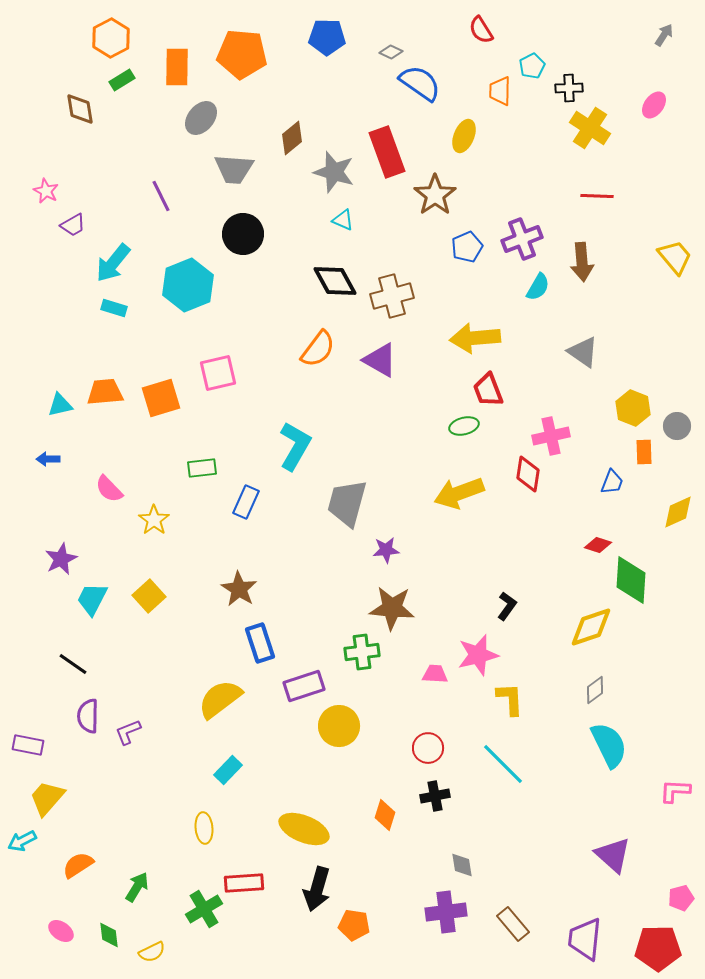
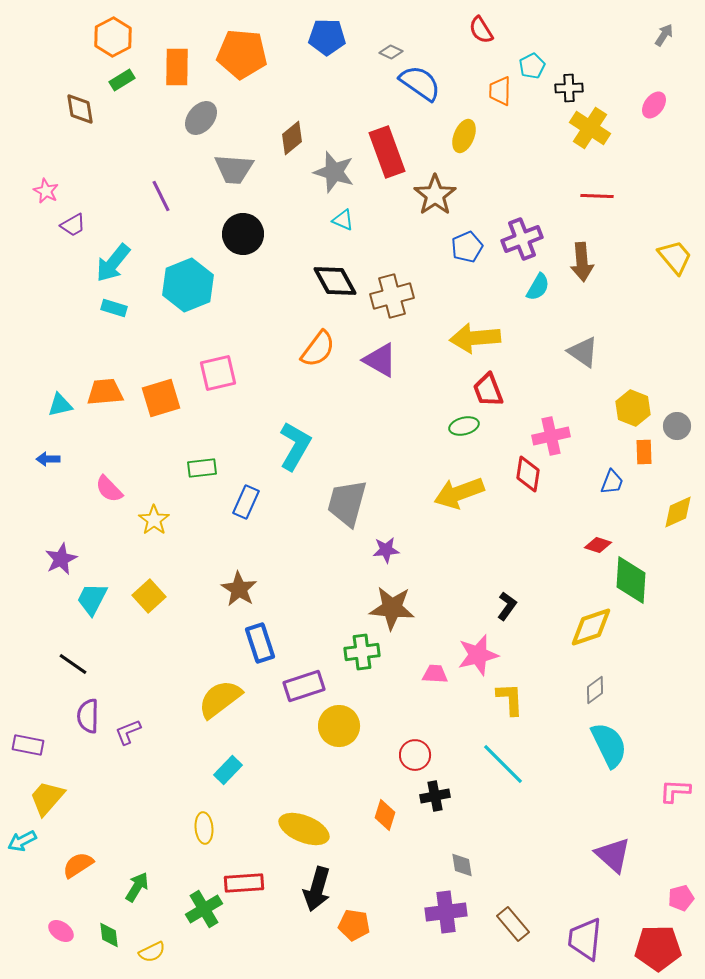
orange hexagon at (111, 38): moved 2 px right, 1 px up
red circle at (428, 748): moved 13 px left, 7 px down
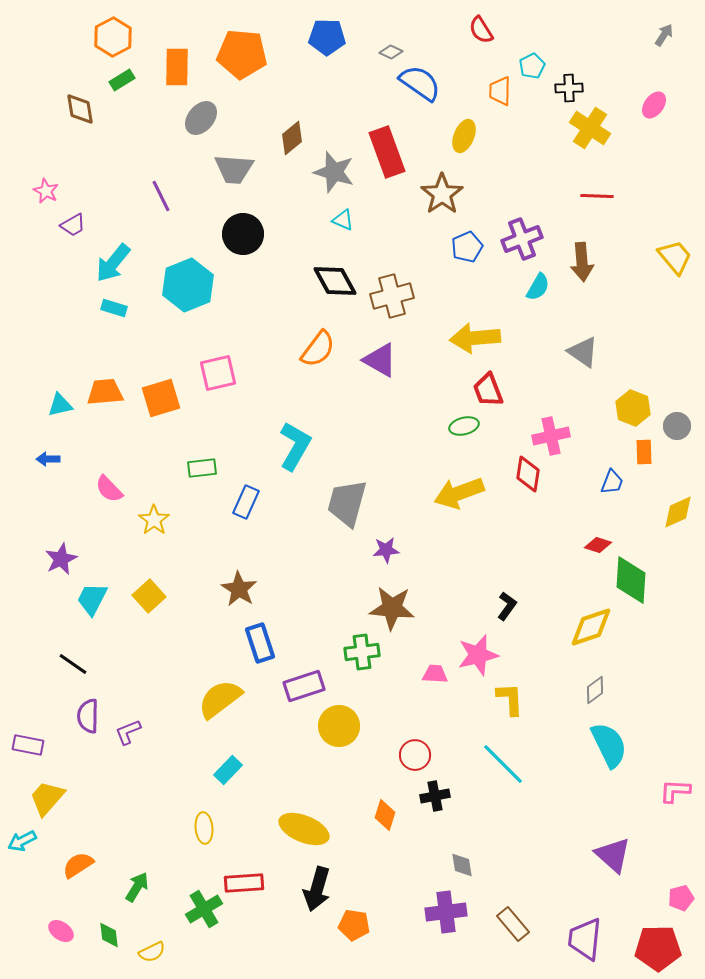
brown star at (435, 195): moved 7 px right, 1 px up
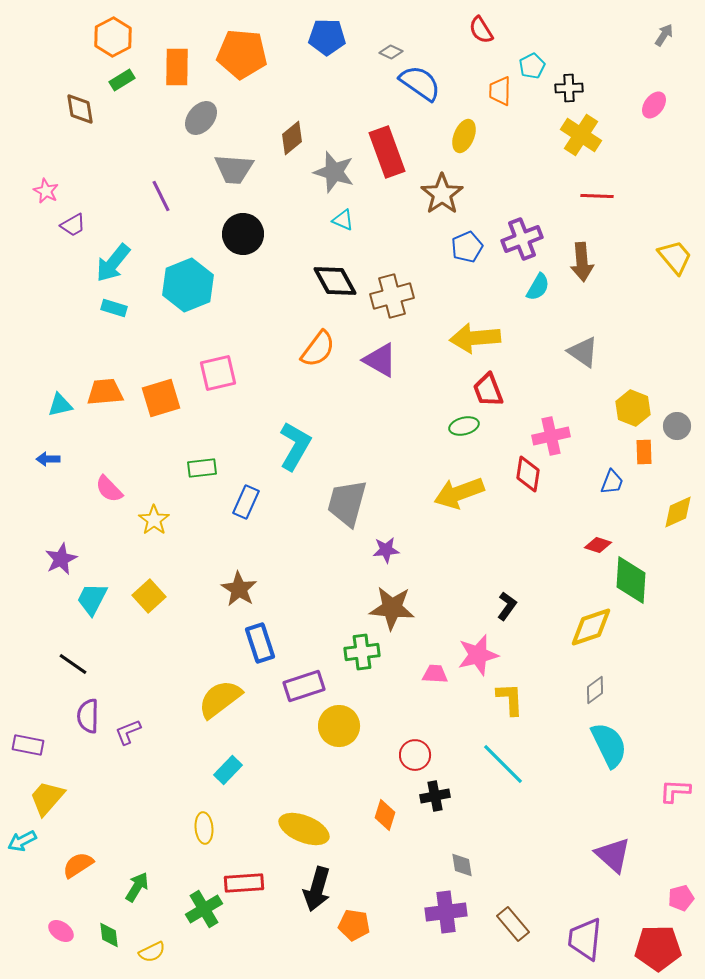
yellow cross at (590, 128): moved 9 px left, 7 px down
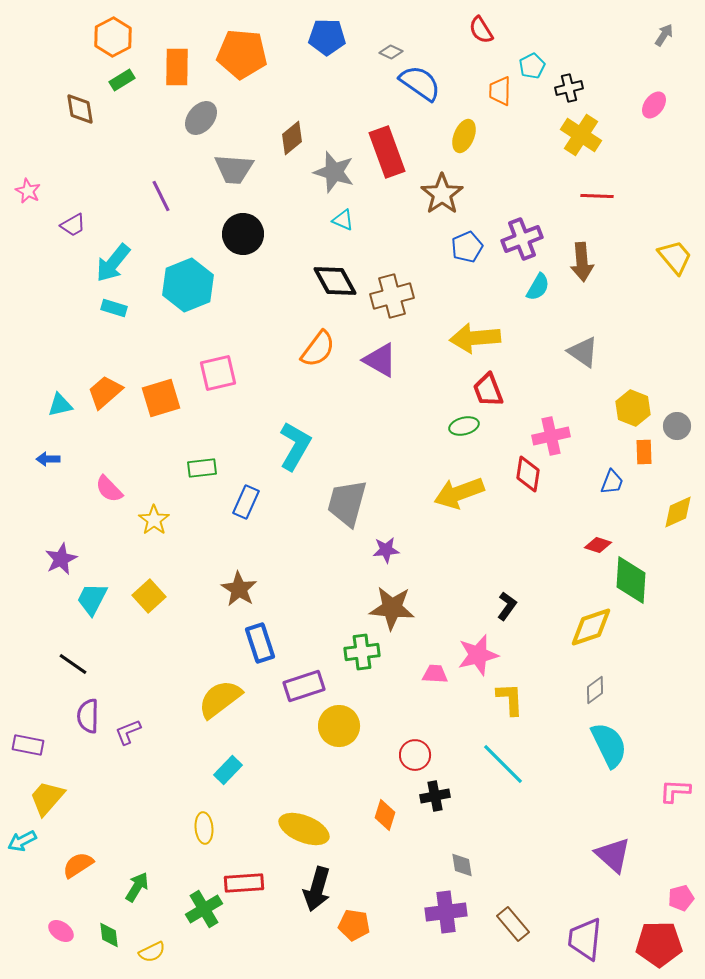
black cross at (569, 88): rotated 12 degrees counterclockwise
pink star at (46, 191): moved 18 px left
orange trapezoid at (105, 392): rotated 36 degrees counterclockwise
red pentagon at (658, 948): moved 1 px right, 4 px up
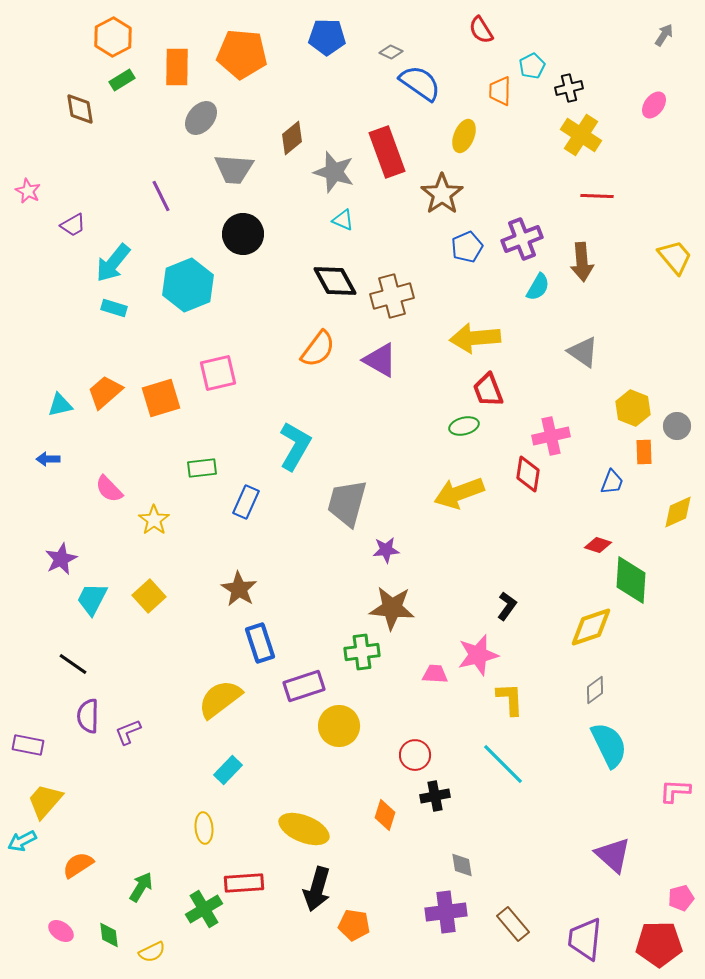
yellow trapezoid at (47, 798): moved 2 px left, 3 px down
green arrow at (137, 887): moved 4 px right
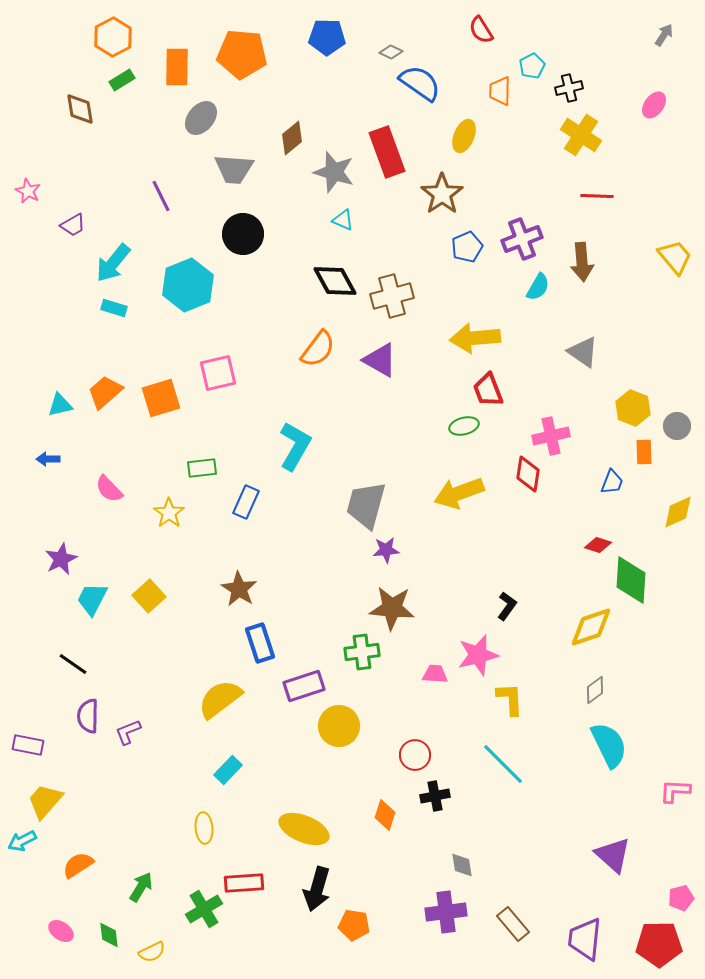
gray trapezoid at (347, 503): moved 19 px right, 2 px down
yellow star at (154, 520): moved 15 px right, 7 px up
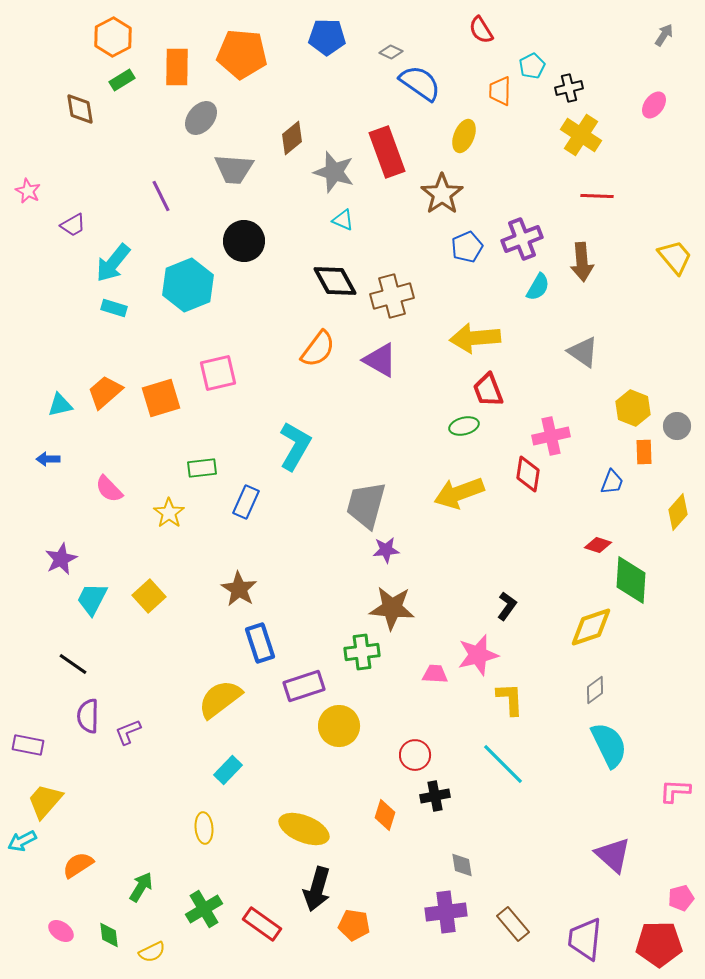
black circle at (243, 234): moved 1 px right, 7 px down
yellow diamond at (678, 512): rotated 24 degrees counterclockwise
red rectangle at (244, 883): moved 18 px right, 41 px down; rotated 39 degrees clockwise
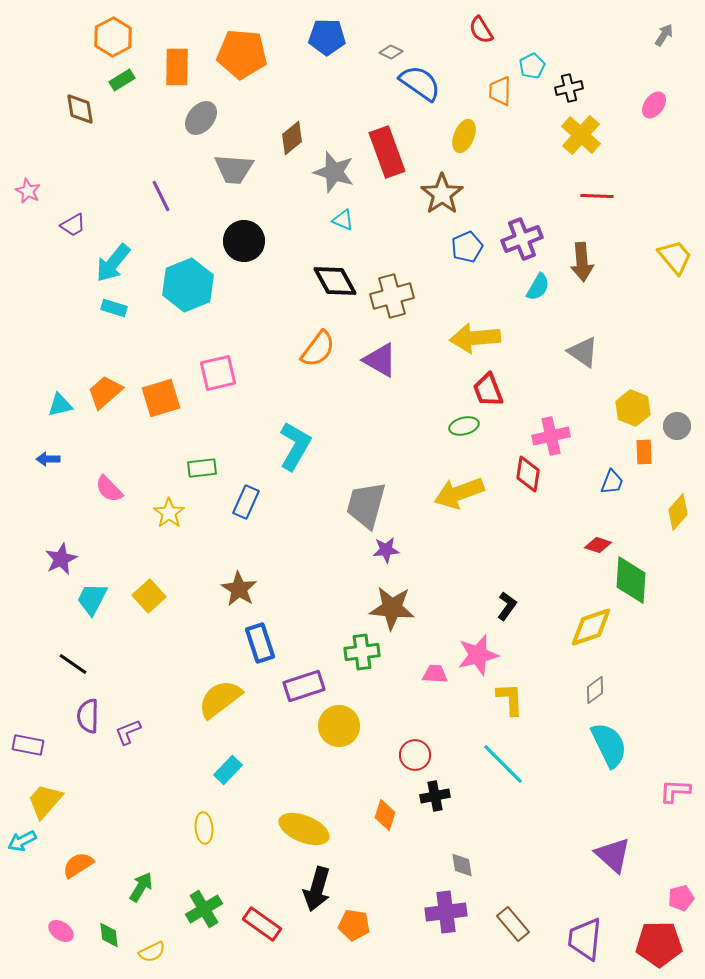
yellow cross at (581, 135): rotated 9 degrees clockwise
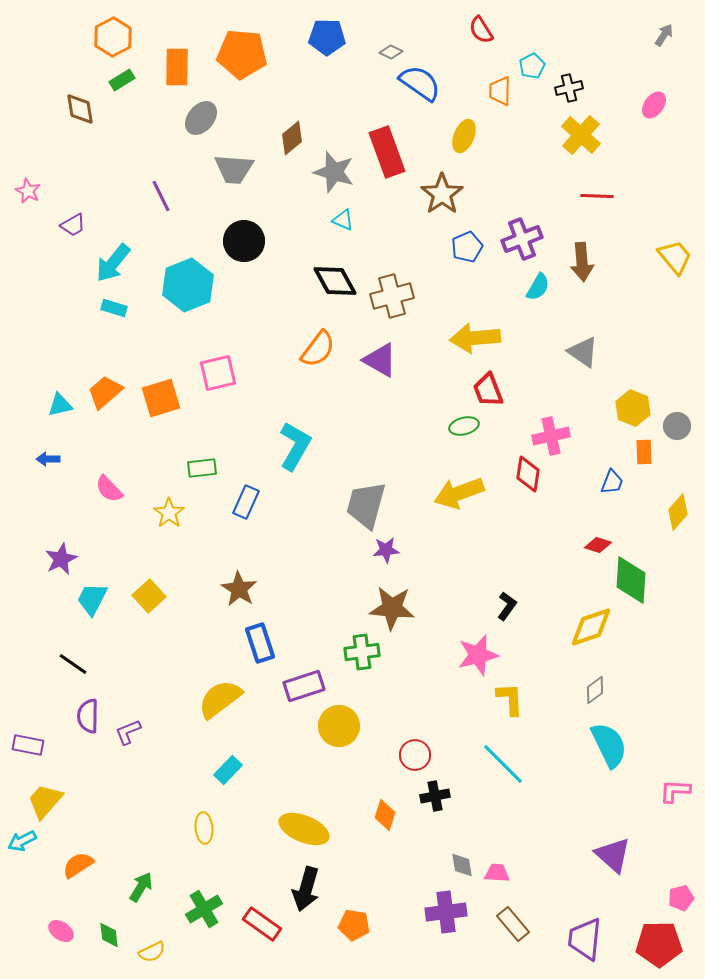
pink trapezoid at (435, 674): moved 62 px right, 199 px down
black arrow at (317, 889): moved 11 px left
